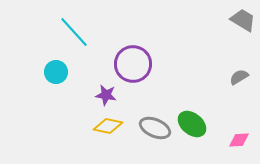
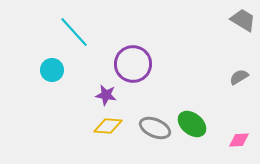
cyan circle: moved 4 px left, 2 px up
yellow diamond: rotated 8 degrees counterclockwise
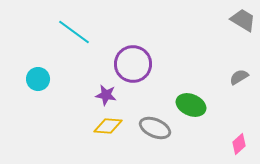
cyan line: rotated 12 degrees counterclockwise
cyan circle: moved 14 px left, 9 px down
green ellipse: moved 1 px left, 19 px up; rotated 16 degrees counterclockwise
pink diamond: moved 4 px down; rotated 40 degrees counterclockwise
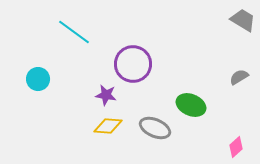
pink diamond: moved 3 px left, 3 px down
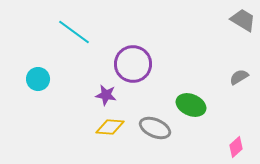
yellow diamond: moved 2 px right, 1 px down
